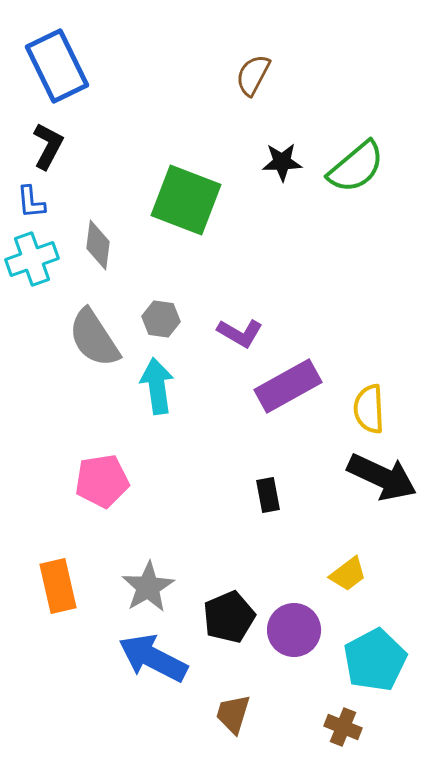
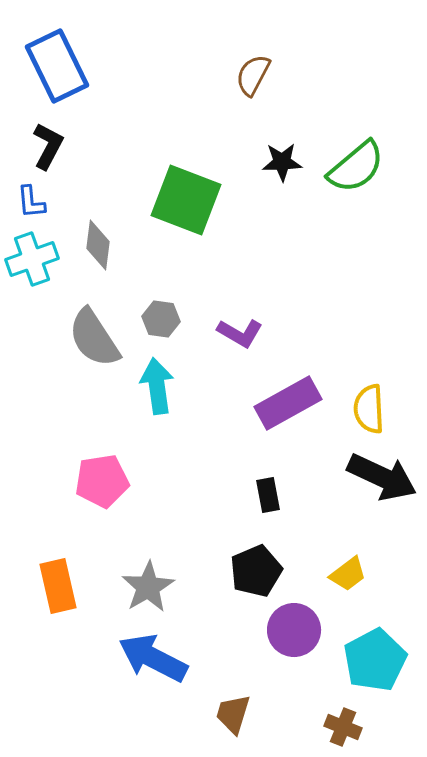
purple rectangle: moved 17 px down
black pentagon: moved 27 px right, 46 px up
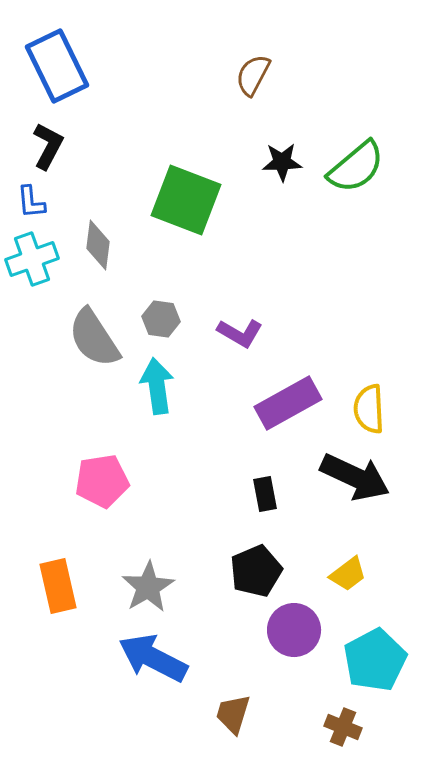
black arrow: moved 27 px left
black rectangle: moved 3 px left, 1 px up
